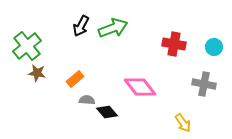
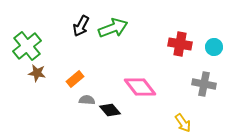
red cross: moved 6 px right
black diamond: moved 3 px right, 2 px up
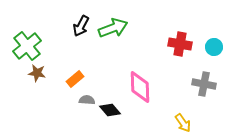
pink diamond: rotated 36 degrees clockwise
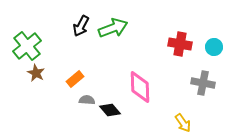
brown star: moved 1 px left; rotated 18 degrees clockwise
gray cross: moved 1 px left, 1 px up
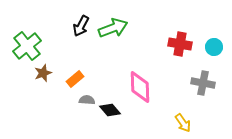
brown star: moved 7 px right; rotated 24 degrees clockwise
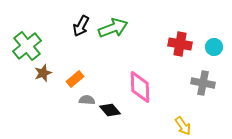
yellow arrow: moved 3 px down
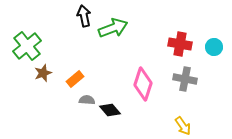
black arrow: moved 3 px right, 10 px up; rotated 140 degrees clockwise
gray cross: moved 18 px left, 4 px up
pink diamond: moved 3 px right, 3 px up; rotated 20 degrees clockwise
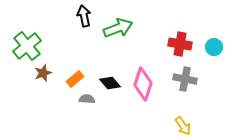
green arrow: moved 5 px right
gray semicircle: moved 1 px up
black diamond: moved 27 px up
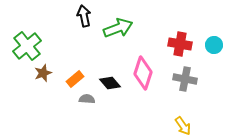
cyan circle: moved 2 px up
pink diamond: moved 11 px up
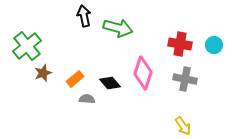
green arrow: rotated 36 degrees clockwise
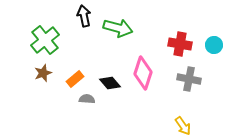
green cross: moved 18 px right, 6 px up
gray cross: moved 4 px right
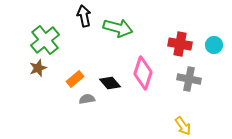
brown star: moved 5 px left, 5 px up
gray semicircle: rotated 14 degrees counterclockwise
